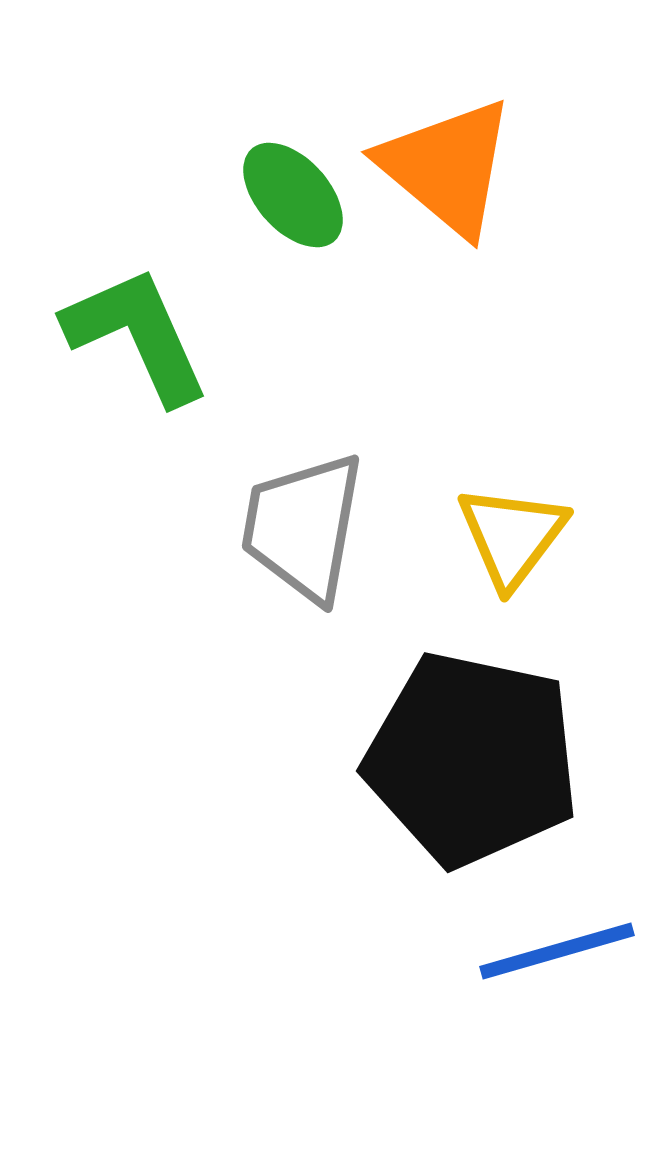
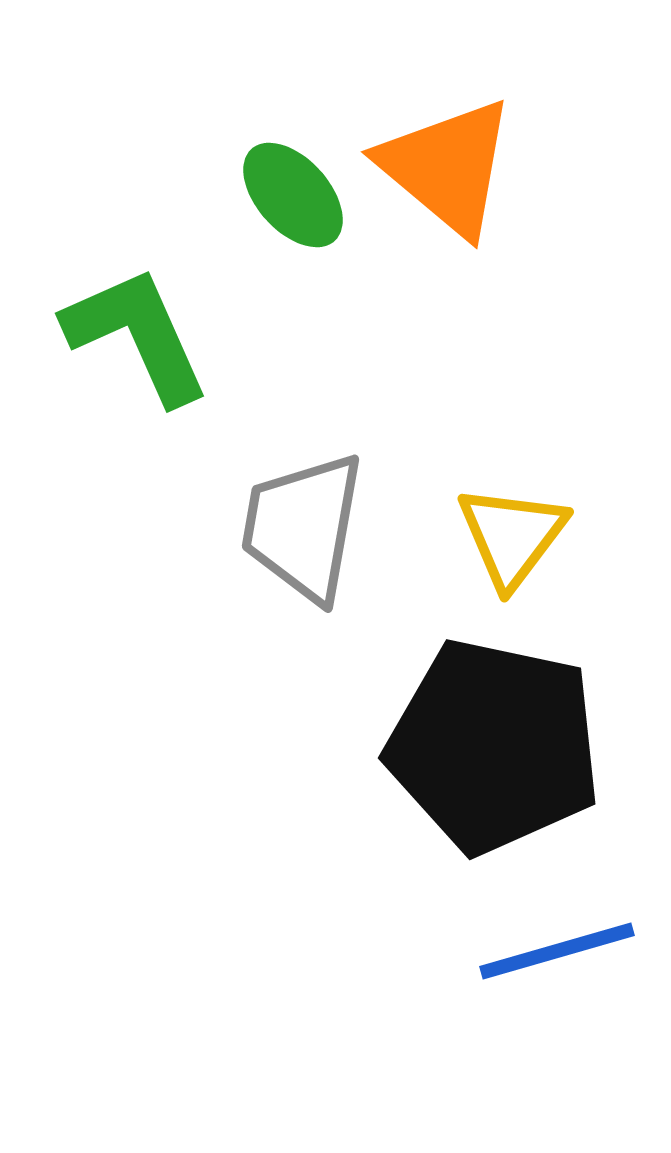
black pentagon: moved 22 px right, 13 px up
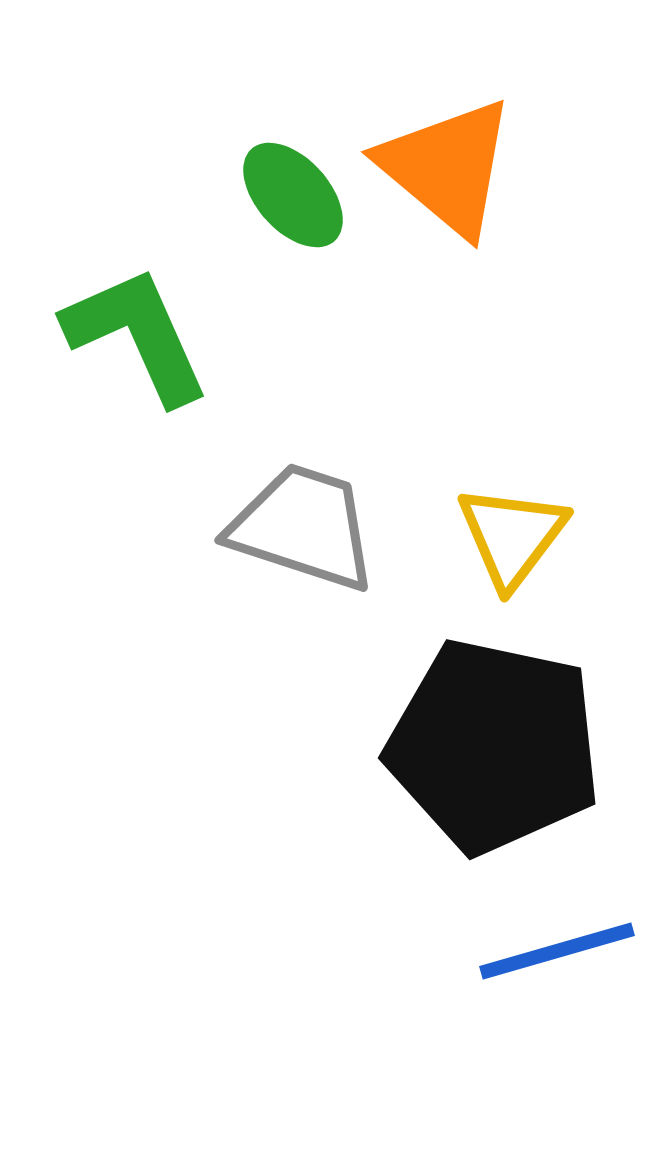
gray trapezoid: rotated 98 degrees clockwise
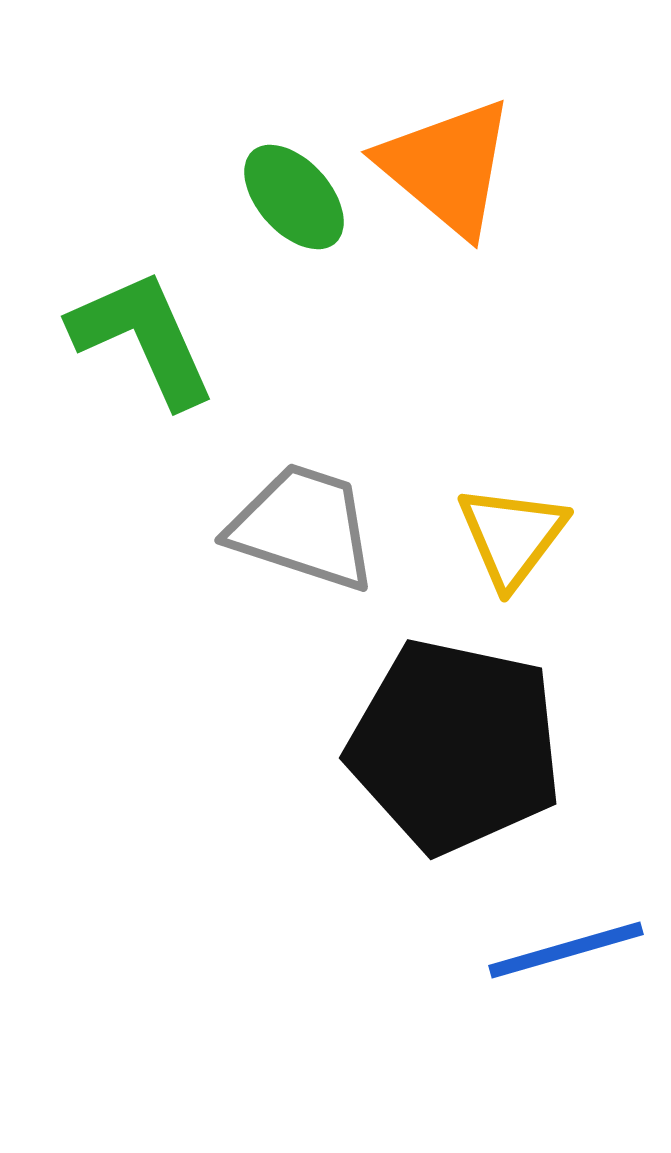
green ellipse: moved 1 px right, 2 px down
green L-shape: moved 6 px right, 3 px down
black pentagon: moved 39 px left
blue line: moved 9 px right, 1 px up
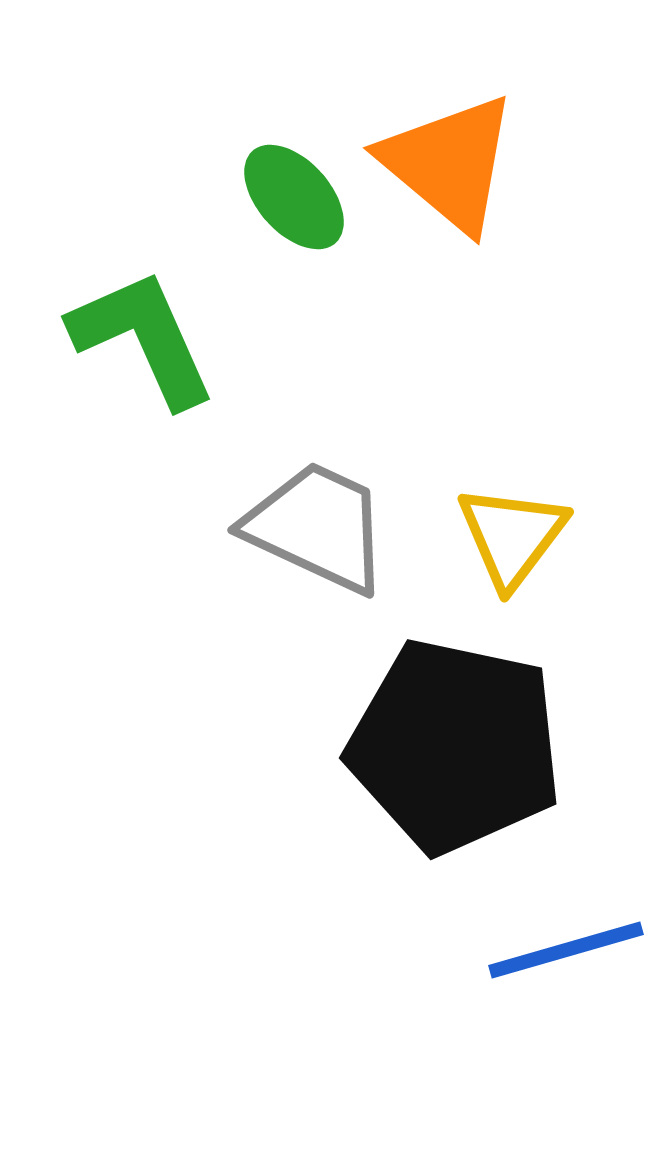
orange triangle: moved 2 px right, 4 px up
gray trapezoid: moved 14 px right; rotated 7 degrees clockwise
